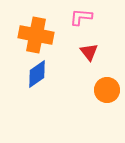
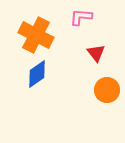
orange cross: rotated 16 degrees clockwise
red triangle: moved 7 px right, 1 px down
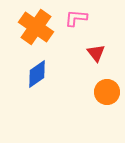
pink L-shape: moved 5 px left, 1 px down
orange cross: moved 8 px up; rotated 8 degrees clockwise
orange circle: moved 2 px down
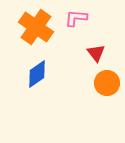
orange circle: moved 9 px up
